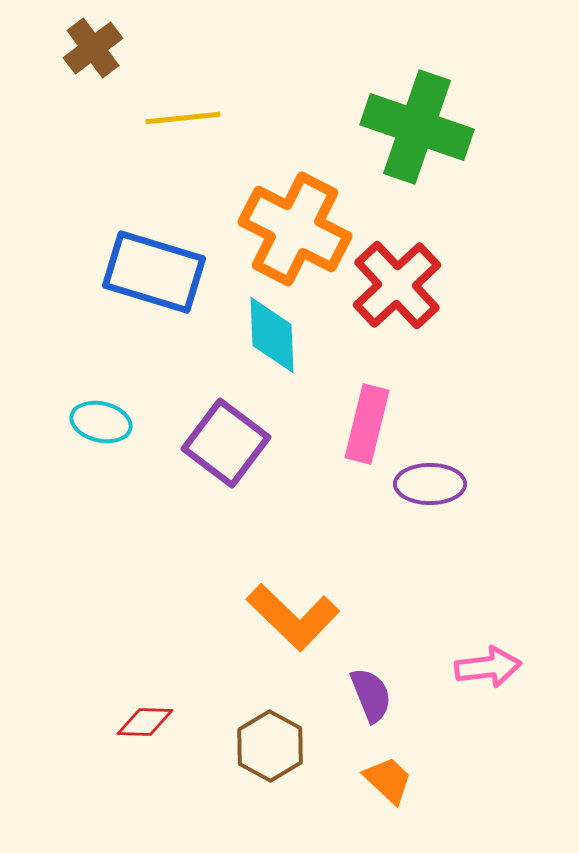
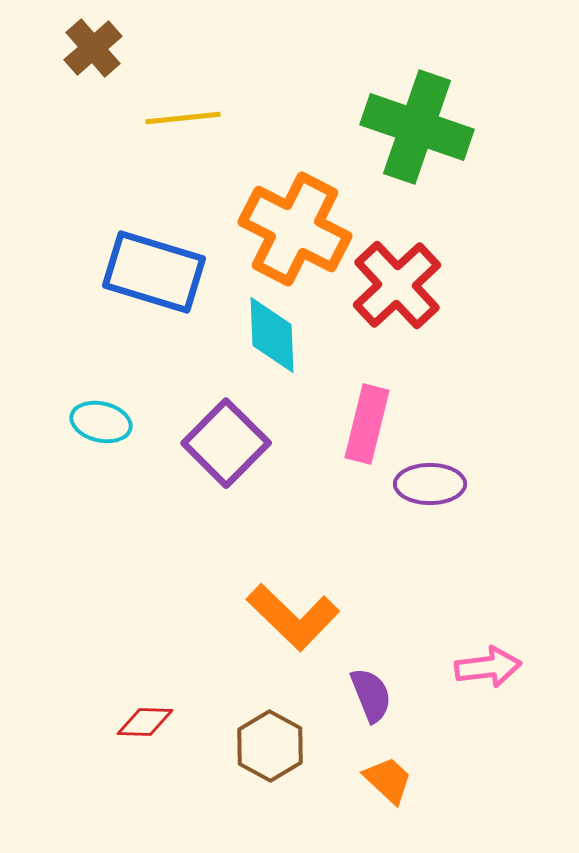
brown cross: rotated 4 degrees counterclockwise
purple square: rotated 8 degrees clockwise
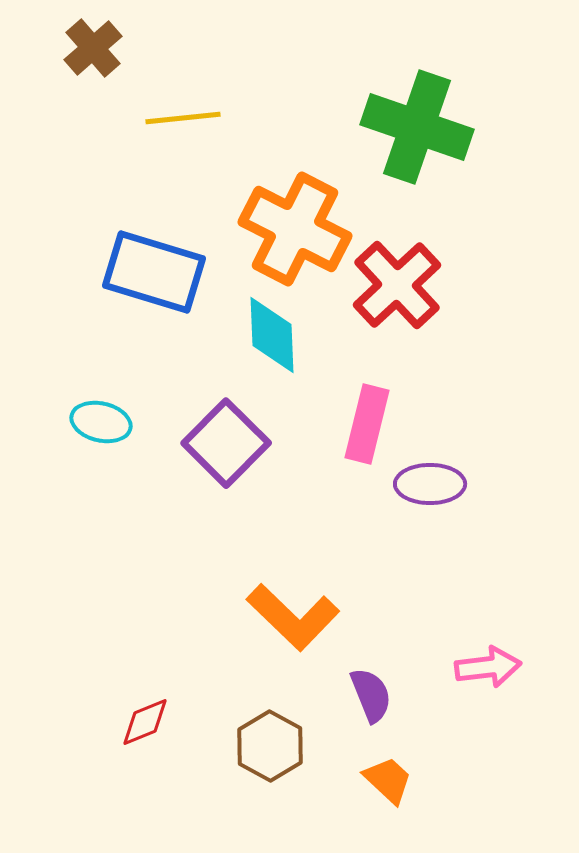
red diamond: rotated 24 degrees counterclockwise
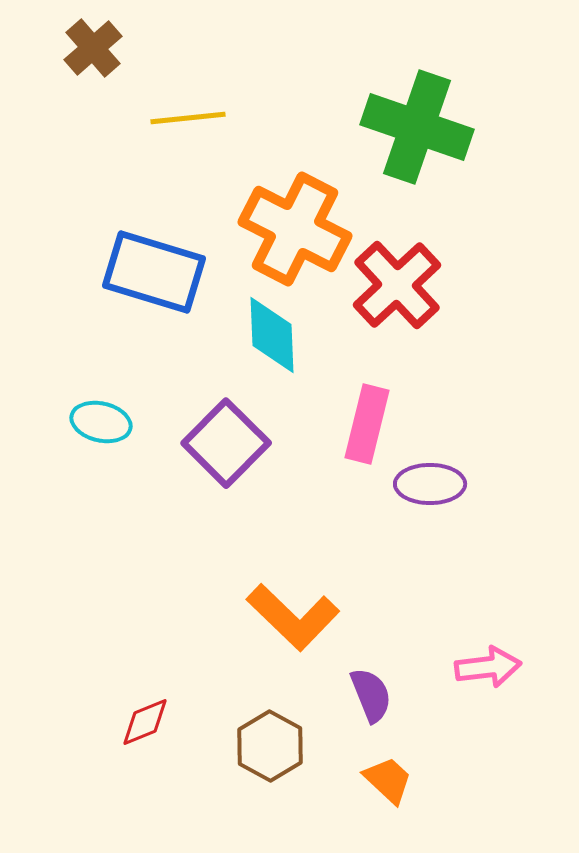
yellow line: moved 5 px right
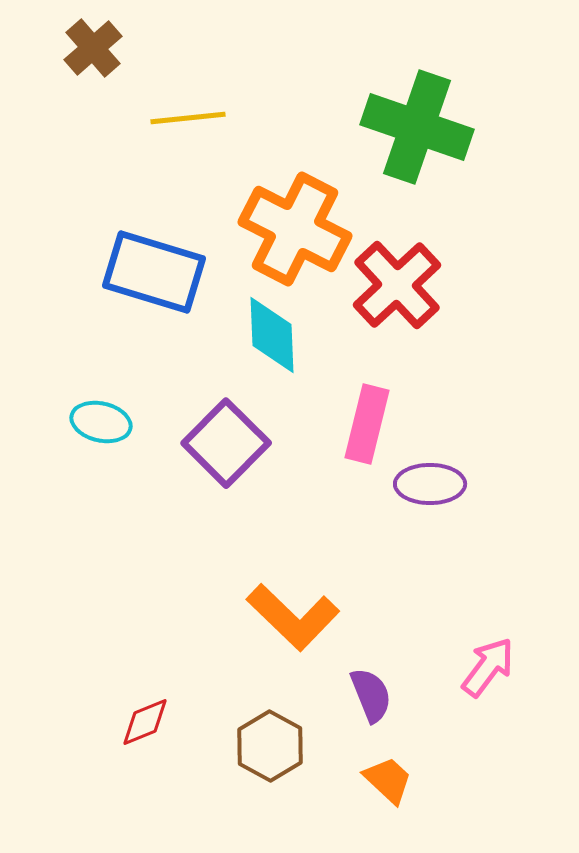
pink arrow: rotated 46 degrees counterclockwise
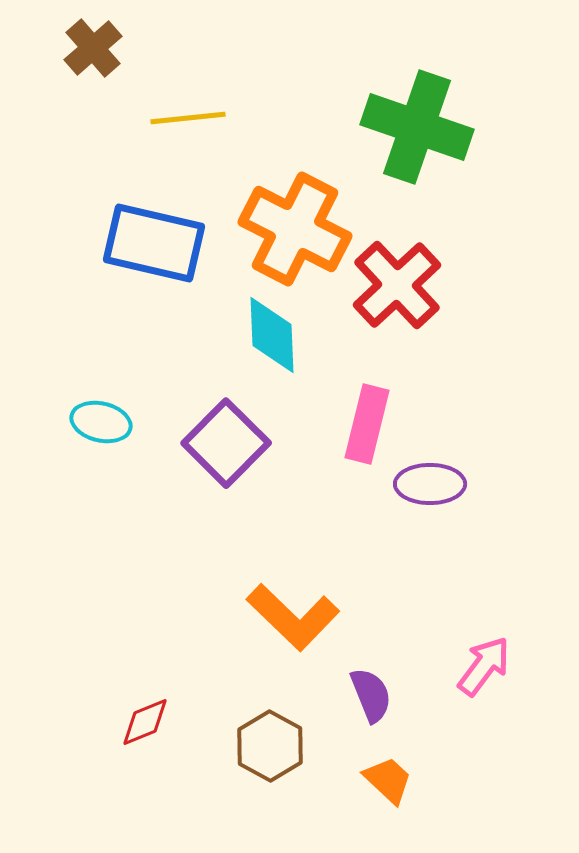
blue rectangle: moved 29 px up; rotated 4 degrees counterclockwise
pink arrow: moved 4 px left, 1 px up
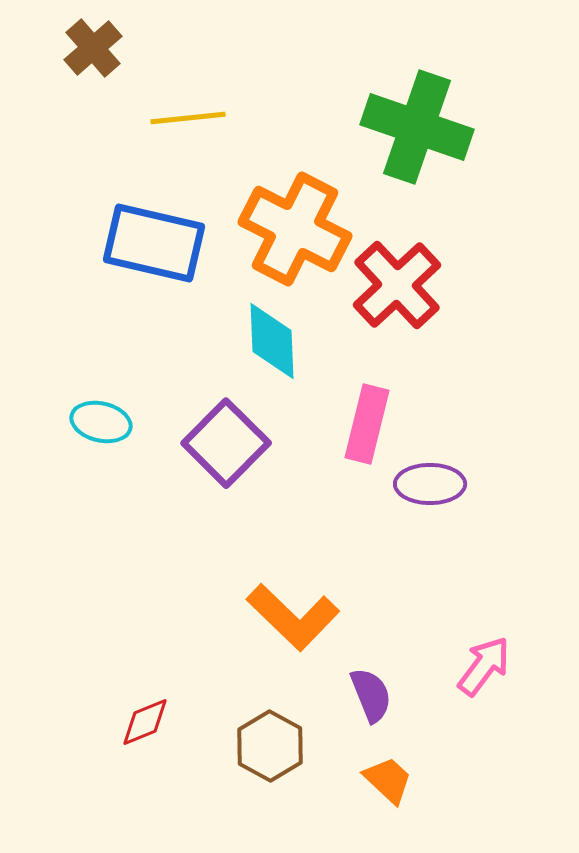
cyan diamond: moved 6 px down
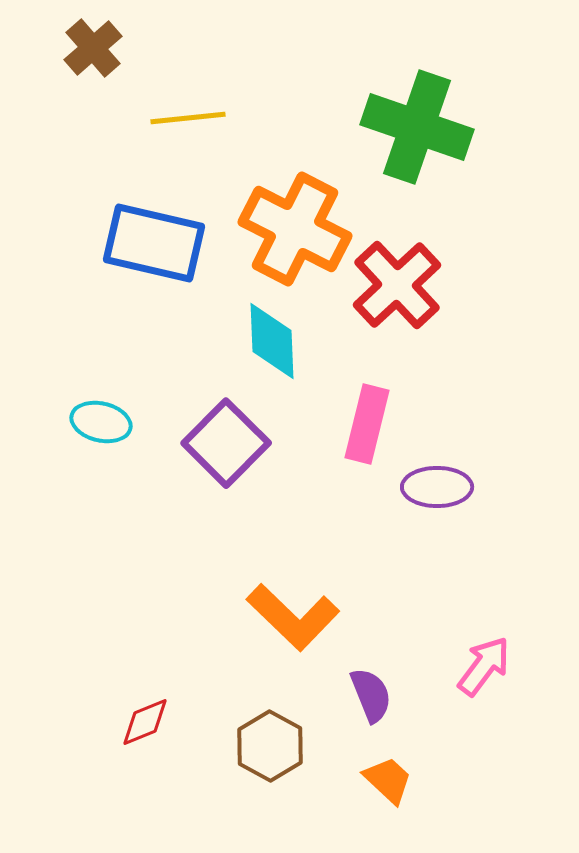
purple ellipse: moved 7 px right, 3 px down
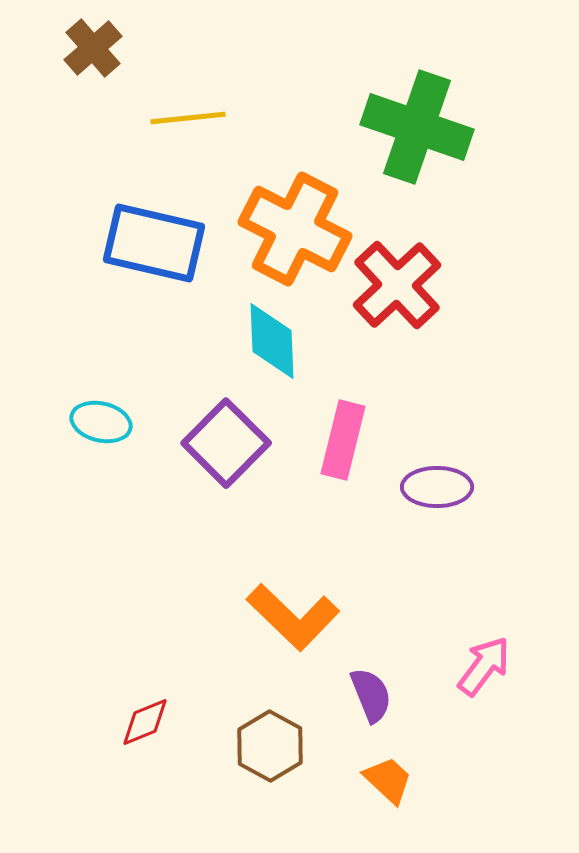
pink rectangle: moved 24 px left, 16 px down
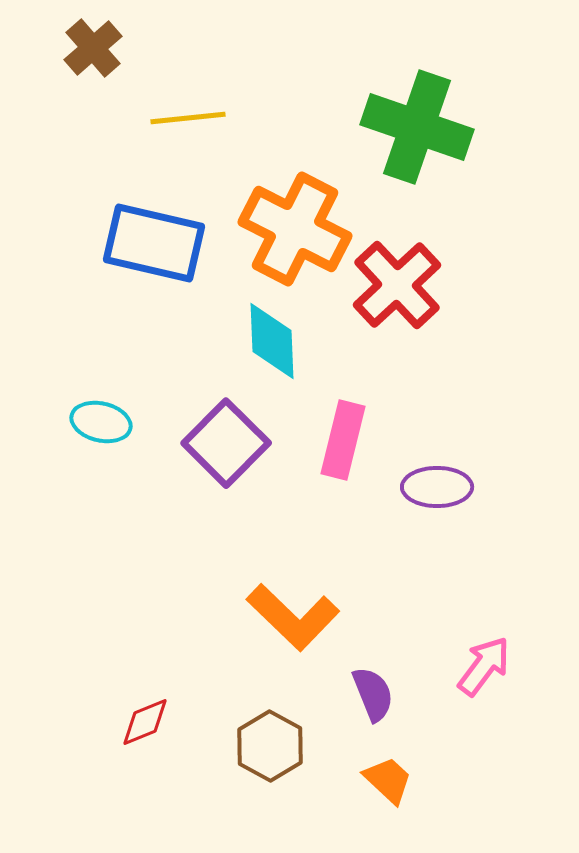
purple semicircle: moved 2 px right, 1 px up
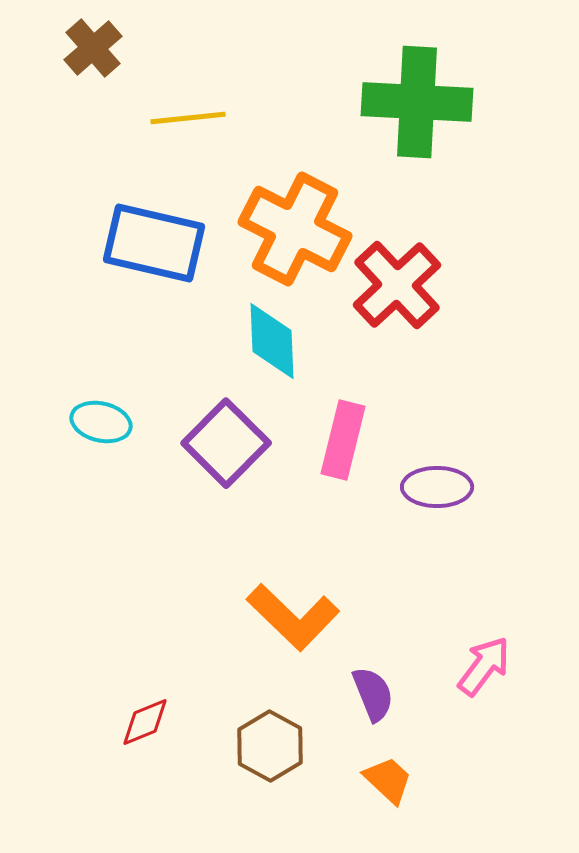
green cross: moved 25 px up; rotated 16 degrees counterclockwise
